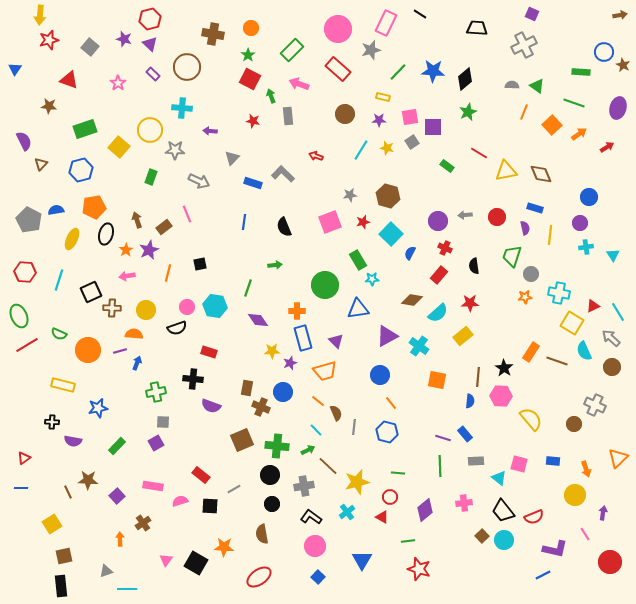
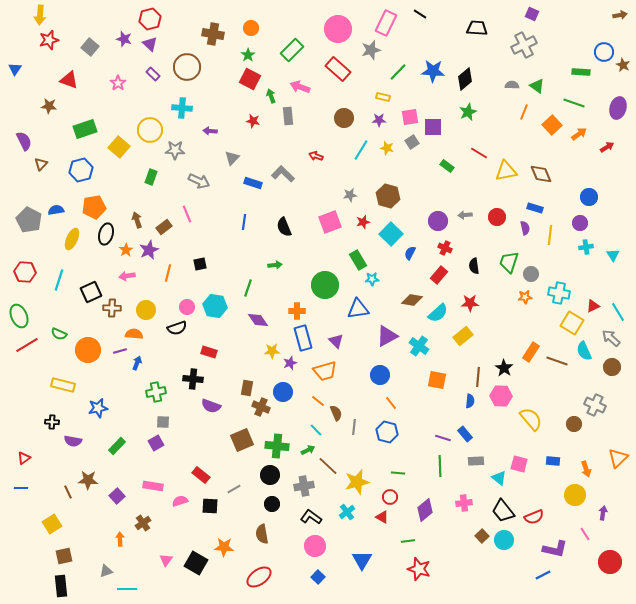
pink arrow at (299, 84): moved 1 px right, 3 px down
brown circle at (345, 114): moved 1 px left, 4 px down
green trapezoid at (512, 256): moved 3 px left, 6 px down
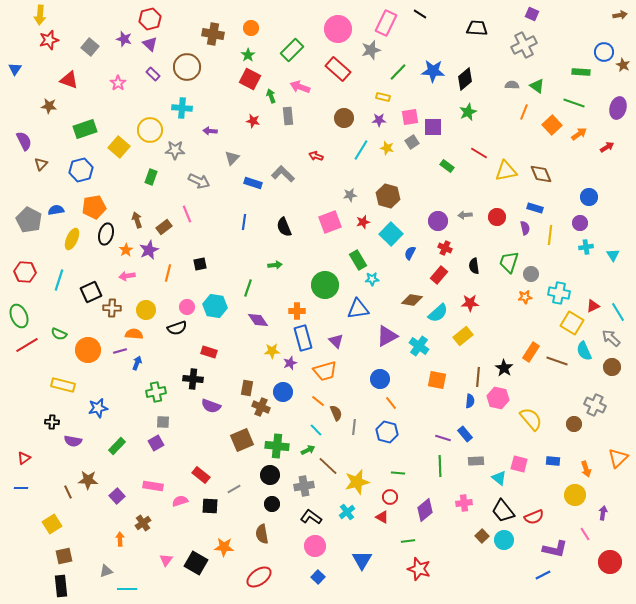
blue circle at (380, 375): moved 4 px down
pink hexagon at (501, 396): moved 3 px left, 2 px down; rotated 10 degrees clockwise
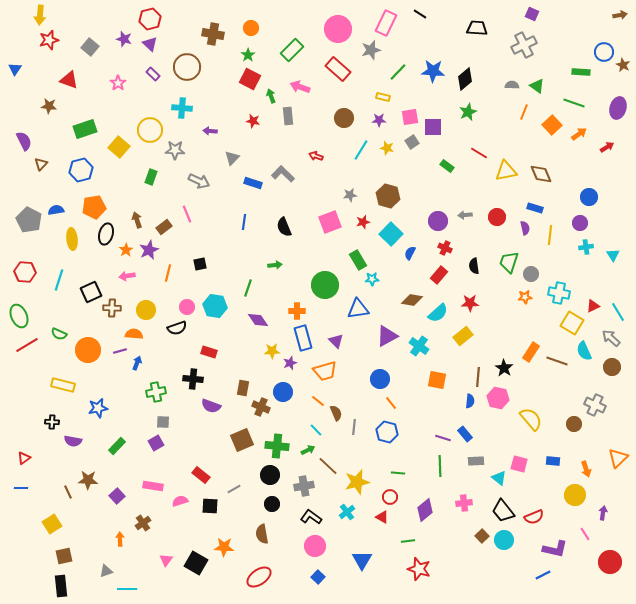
yellow ellipse at (72, 239): rotated 30 degrees counterclockwise
brown rectangle at (247, 388): moved 4 px left
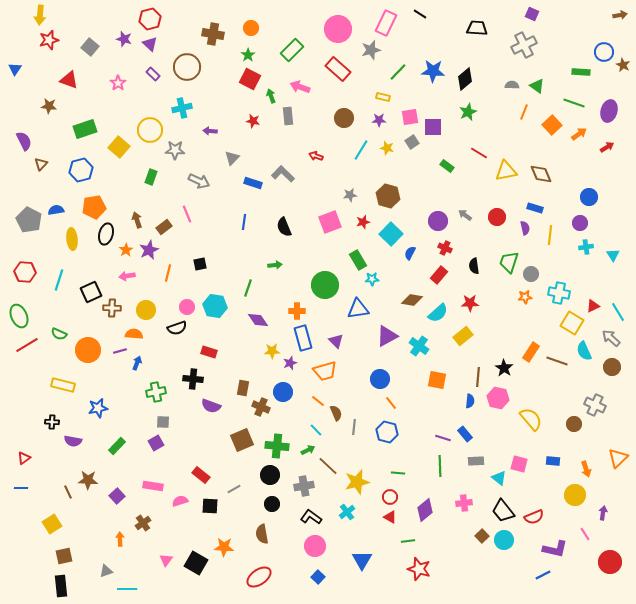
cyan cross at (182, 108): rotated 18 degrees counterclockwise
purple ellipse at (618, 108): moved 9 px left, 3 px down
gray arrow at (465, 215): rotated 40 degrees clockwise
red triangle at (382, 517): moved 8 px right
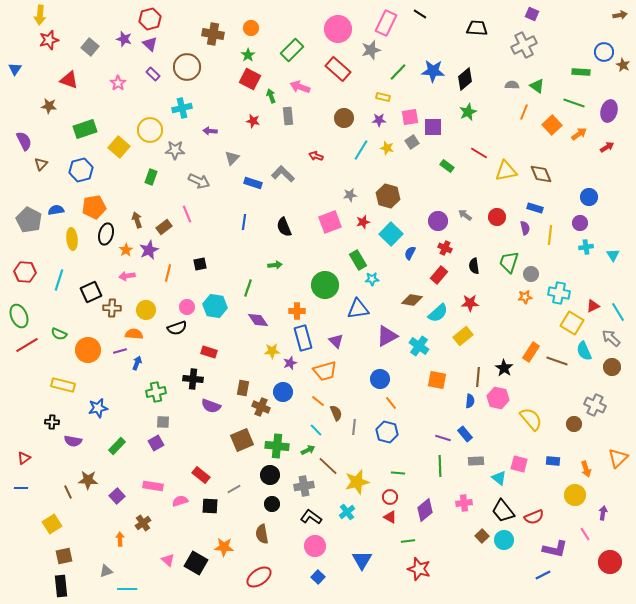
pink triangle at (166, 560): moved 2 px right; rotated 24 degrees counterclockwise
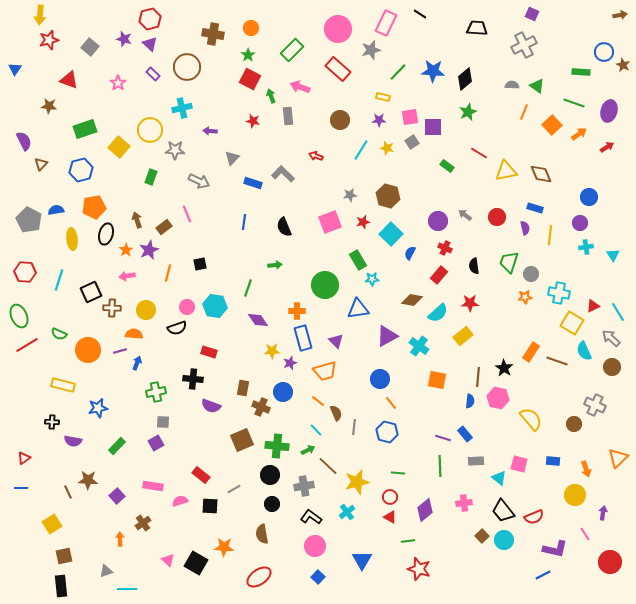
brown circle at (344, 118): moved 4 px left, 2 px down
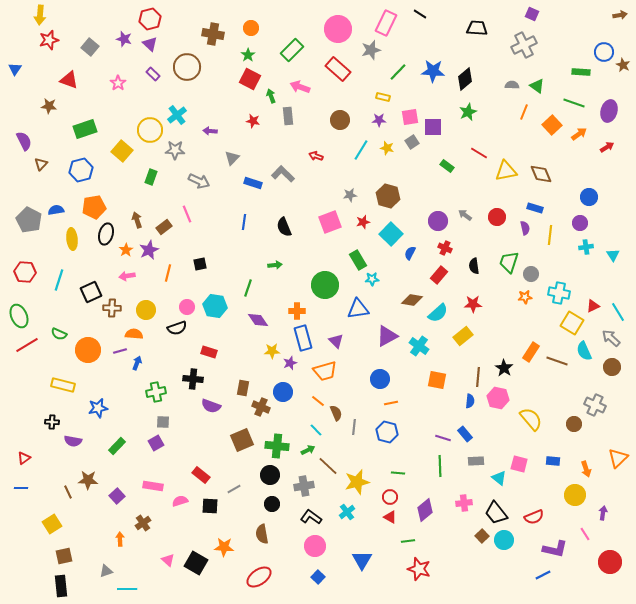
cyan cross at (182, 108): moved 5 px left, 7 px down; rotated 24 degrees counterclockwise
yellow square at (119, 147): moved 3 px right, 4 px down
red star at (470, 303): moved 3 px right, 1 px down
orange line at (391, 403): rotated 64 degrees counterclockwise
black trapezoid at (503, 511): moved 7 px left, 2 px down
